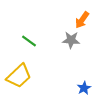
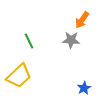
green line: rotated 28 degrees clockwise
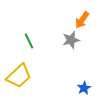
gray star: rotated 18 degrees counterclockwise
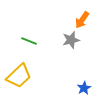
green line: rotated 42 degrees counterclockwise
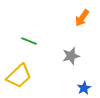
orange arrow: moved 2 px up
gray star: moved 16 px down
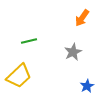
green line: rotated 35 degrees counterclockwise
gray star: moved 2 px right, 4 px up; rotated 12 degrees counterclockwise
blue star: moved 3 px right, 2 px up
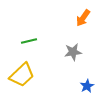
orange arrow: moved 1 px right
gray star: rotated 18 degrees clockwise
yellow trapezoid: moved 3 px right, 1 px up
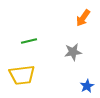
yellow trapezoid: rotated 36 degrees clockwise
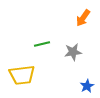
green line: moved 13 px right, 3 px down
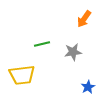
orange arrow: moved 1 px right, 1 px down
blue star: moved 1 px right, 1 px down
